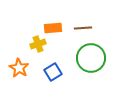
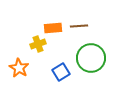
brown line: moved 4 px left, 2 px up
blue square: moved 8 px right
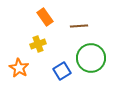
orange rectangle: moved 8 px left, 11 px up; rotated 60 degrees clockwise
blue square: moved 1 px right, 1 px up
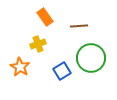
orange star: moved 1 px right, 1 px up
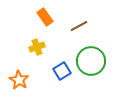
brown line: rotated 24 degrees counterclockwise
yellow cross: moved 1 px left, 3 px down
green circle: moved 3 px down
orange star: moved 1 px left, 13 px down
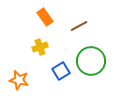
yellow cross: moved 3 px right
blue square: moved 1 px left
orange star: rotated 18 degrees counterclockwise
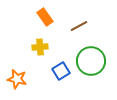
yellow cross: rotated 14 degrees clockwise
orange star: moved 2 px left, 1 px up
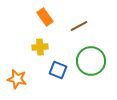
blue square: moved 3 px left, 1 px up; rotated 36 degrees counterclockwise
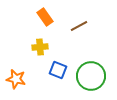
green circle: moved 15 px down
orange star: moved 1 px left
